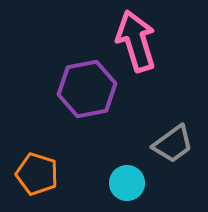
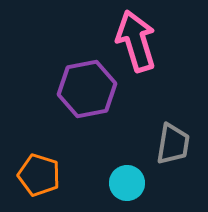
gray trapezoid: rotated 45 degrees counterclockwise
orange pentagon: moved 2 px right, 1 px down
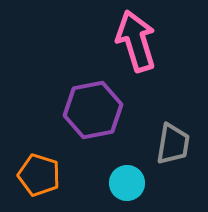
purple hexagon: moved 6 px right, 21 px down
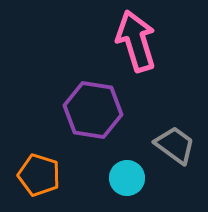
purple hexagon: rotated 20 degrees clockwise
gray trapezoid: moved 2 px right, 1 px down; rotated 63 degrees counterclockwise
cyan circle: moved 5 px up
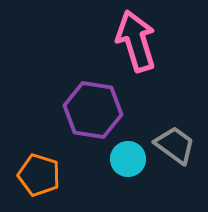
cyan circle: moved 1 px right, 19 px up
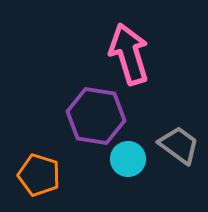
pink arrow: moved 7 px left, 13 px down
purple hexagon: moved 3 px right, 6 px down
gray trapezoid: moved 4 px right
